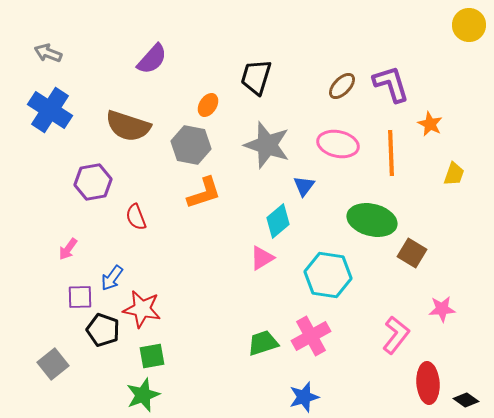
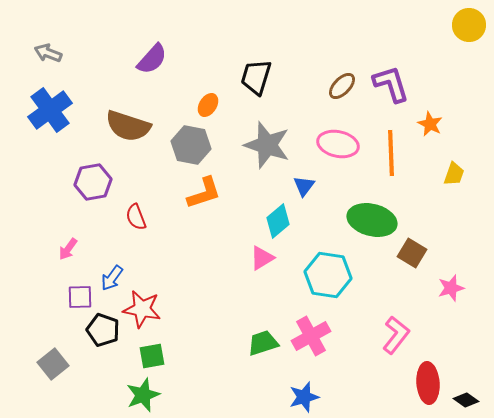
blue cross: rotated 21 degrees clockwise
pink star: moved 9 px right, 21 px up; rotated 12 degrees counterclockwise
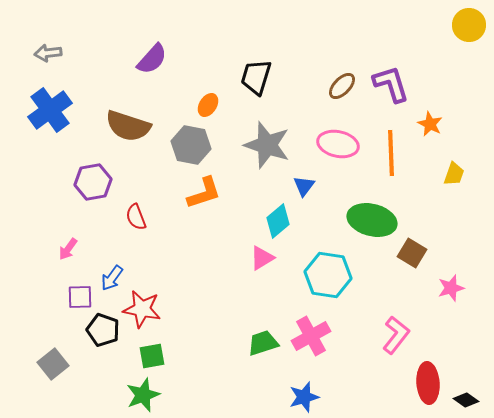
gray arrow: rotated 28 degrees counterclockwise
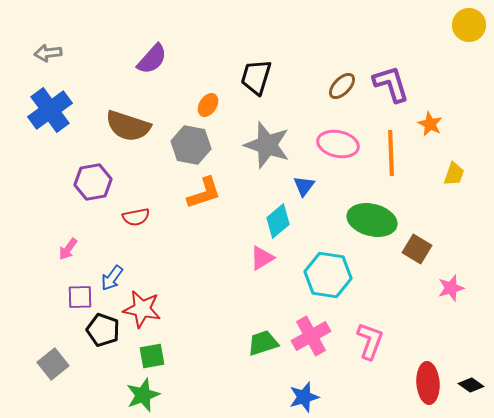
red semicircle: rotated 80 degrees counterclockwise
brown square: moved 5 px right, 4 px up
pink L-shape: moved 26 px left, 6 px down; rotated 18 degrees counterclockwise
black diamond: moved 5 px right, 15 px up
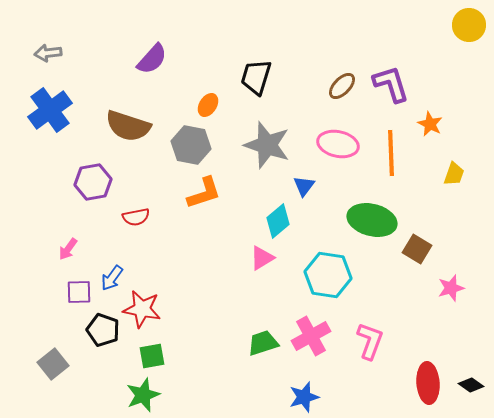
purple square: moved 1 px left, 5 px up
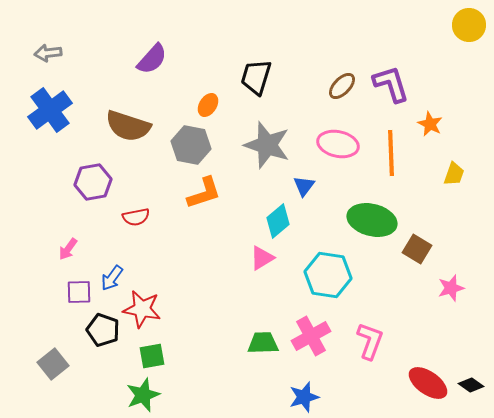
green trapezoid: rotated 16 degrees clockwise
red ellipse: rotated 51 degrees counterclockwise
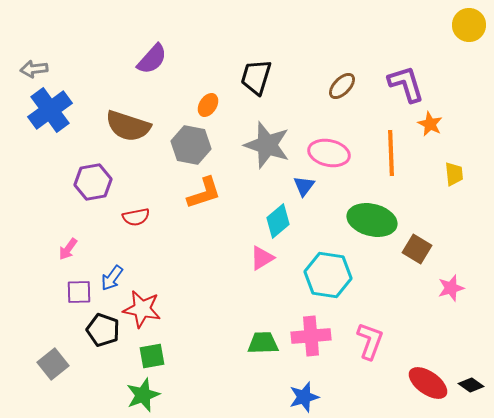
gray arrow: moved 14 px left, 16 px down
purple L-shape: moved 15 px right
pink ellipse: moved 9 px left, 9 px down
yellow trapezoid: rotated 25 degrees counterclockwise
pink cross: rotated 24 degrees clockwise
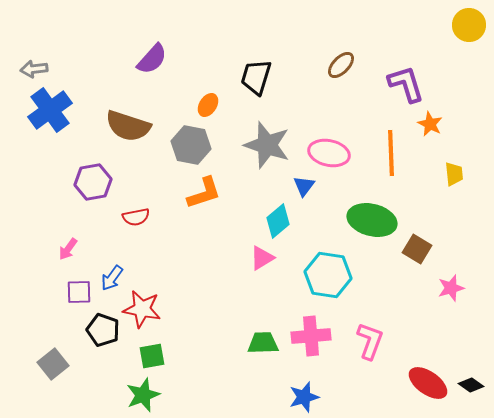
brown ellipse: moved 1 px left, 21 px up
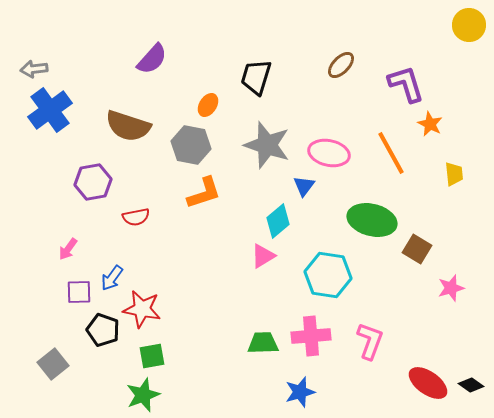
orange line: rotated 27 degrees counterclockwise
pink triangle: moved 1 px right, 2 px up
blue star: moved 4 px left, 5 px up
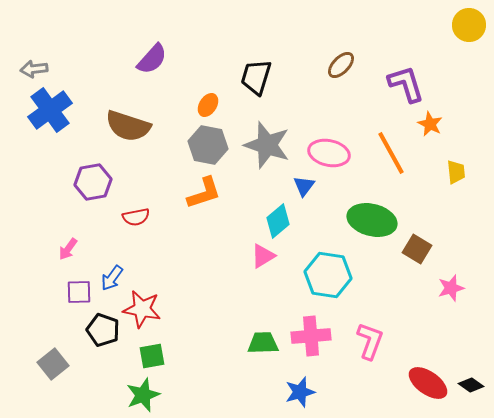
gray hexagon: moved 17 px right
yellow trapezoid: moved 2 px right, 2 px up
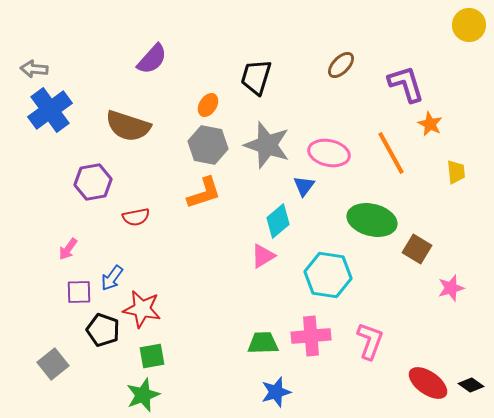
gray arrow: rotated 12 degrees clockwise
blue star: moved 24 px left
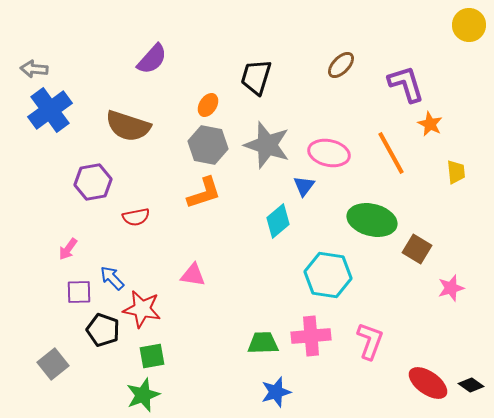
pink triangle: moved 70 px left, 19 px down; rotated 40 degrees clockwise
blue arrow: rotated 100 degrees clockwise
